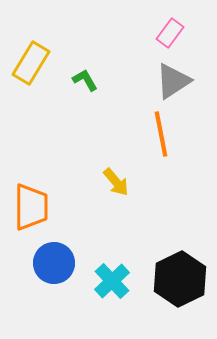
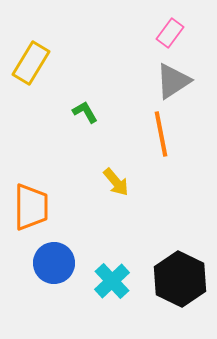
green L-shape: moved 32 px down
black hexagon: rotated 8 degrees counterclockwise
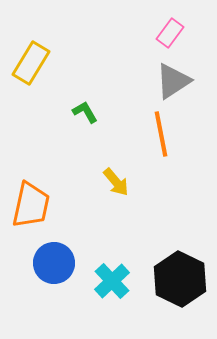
orange trapezoid: moved 2 px up; rotated 12 degrees clockwise
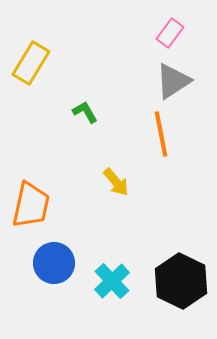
black hexagon: moved 1 px right, 2 px down
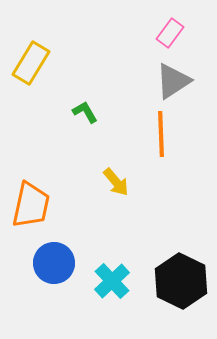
orange line: rotated 9 degrees clockwise
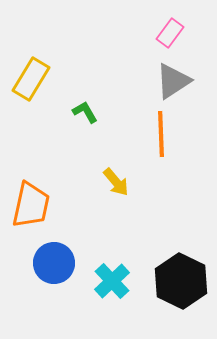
yellow rectangle: moved 16 px down
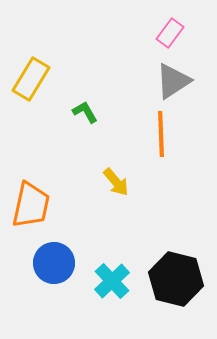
black hexagon: moved 5 px left, 2 px up; rotated 12 degrees counterclockwise
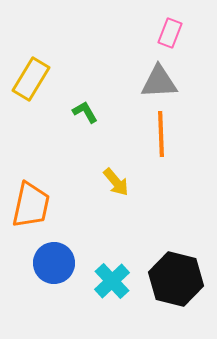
pink rectangle: rotated 16 degrees counterclockwise
gray triangle: moved 14 px left, 1 px down; rotated 30 degrees clockwise
